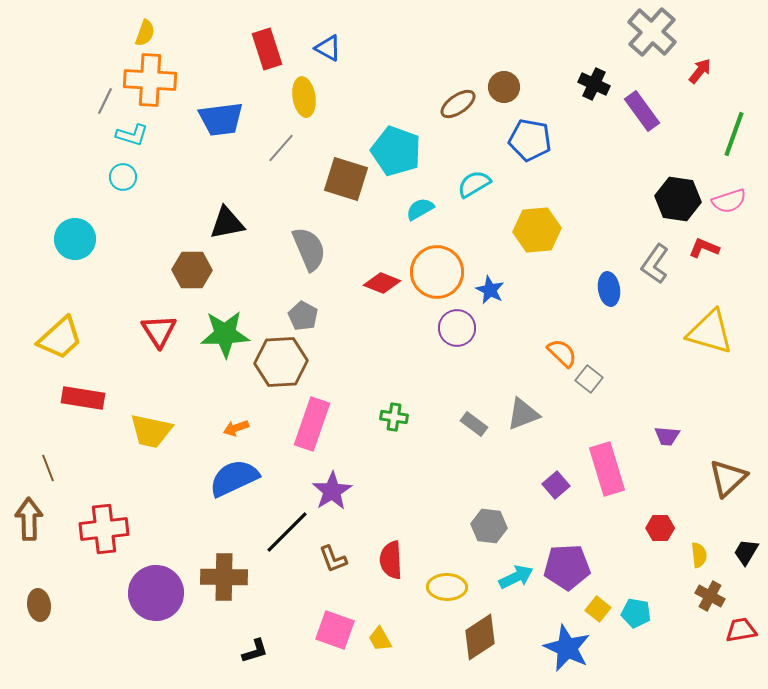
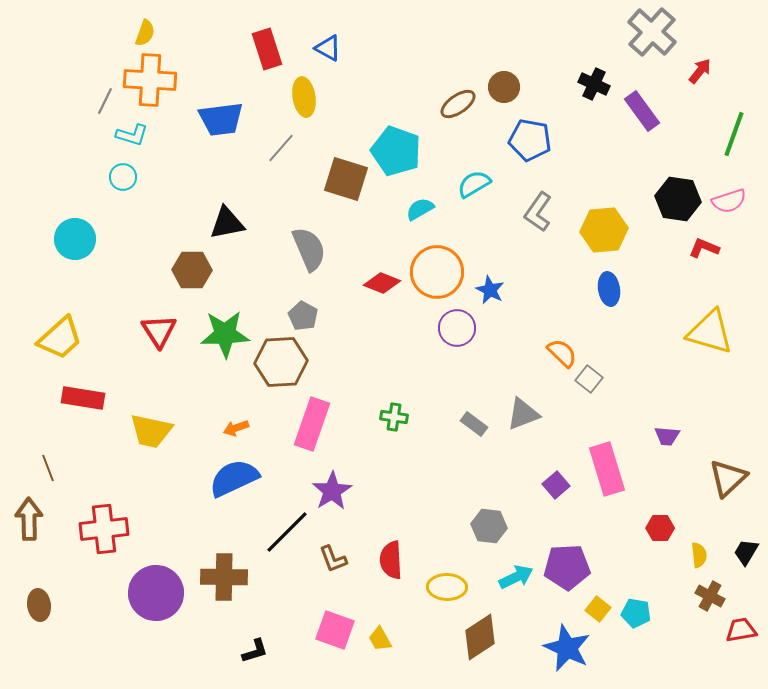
yellow hexagon at (537, 230): moved 67 px right
gray L-shape at (655, 264): moved 117 px left, 52 px up
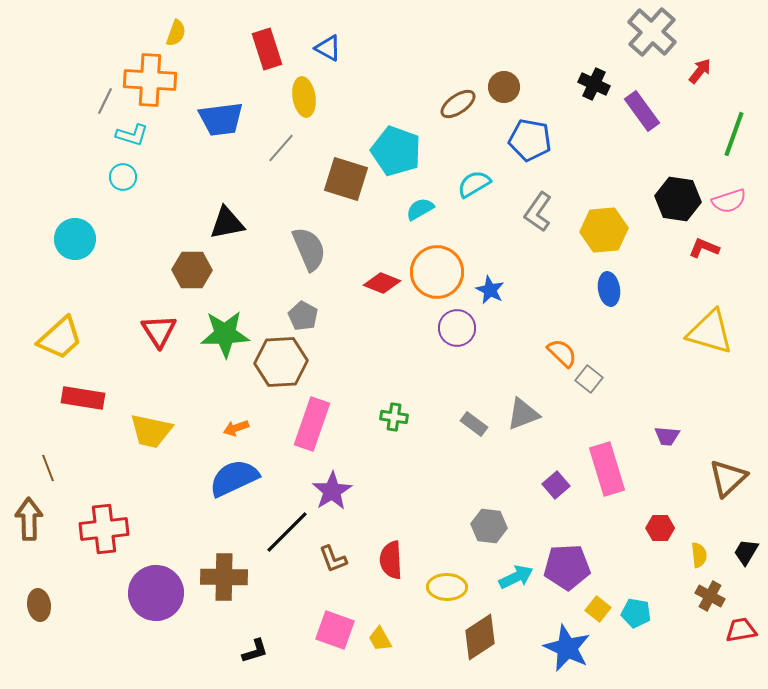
yellow semicircle at (145, 33): moved 31 px right
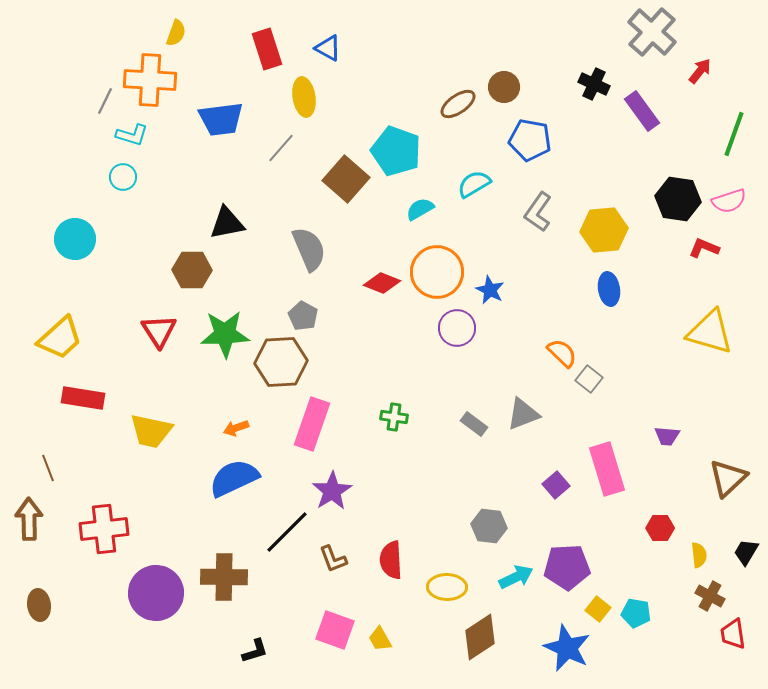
brown square at (346, 179): rotated 24 degrees clockwise
red trapezoid at (741, 630): moved 8 px left, 4 px down; rotated 88 degrees counterclockwise
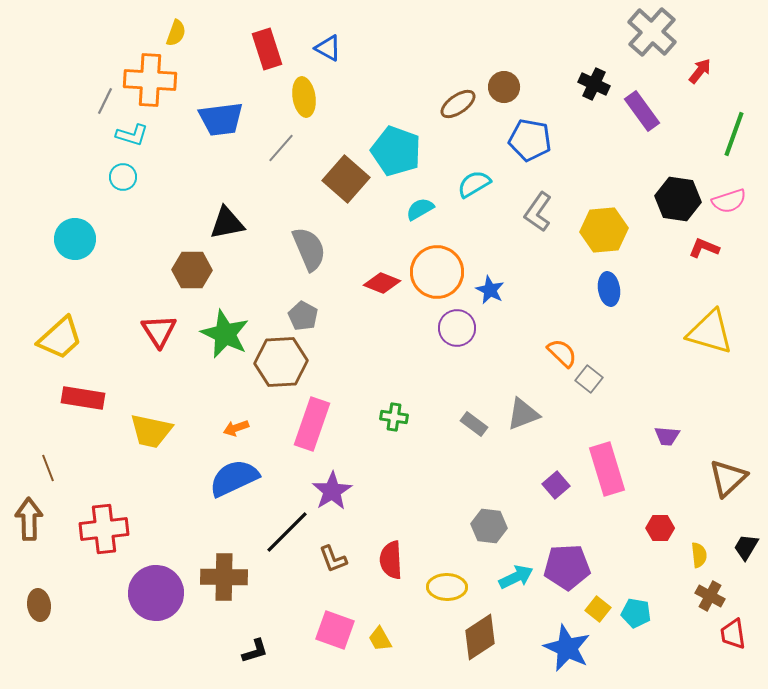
green star at (225, 334): rotated 27 degrees clockwise
black trapezoid at (746, 552): moved 5 px up
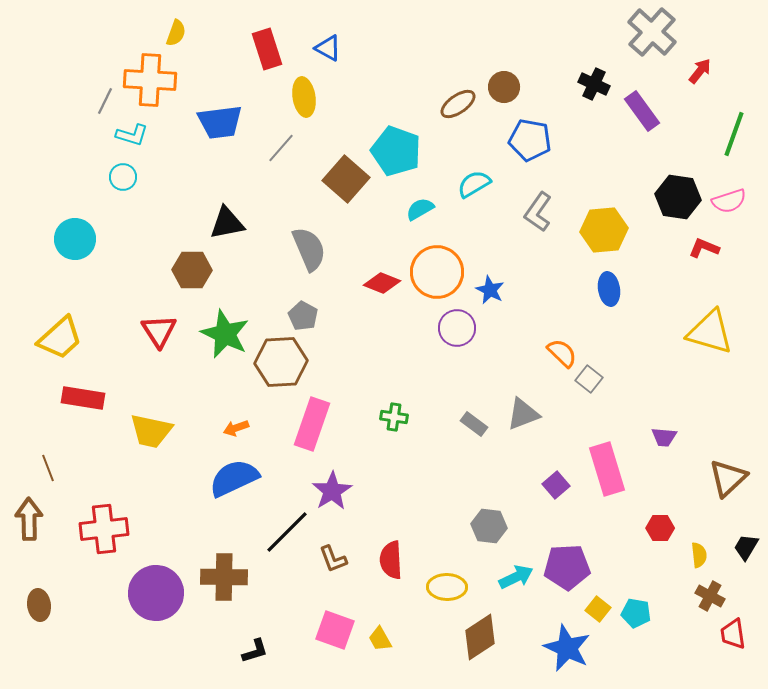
blue trapezoid at (221, 119): moved 1 px left, 3 px down
black hexagon at (678, 199): moved 2 px up
purple trapezoid at (667, 436): moved 3 px left, 1 px down
